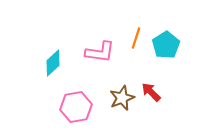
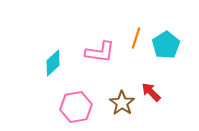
brown star: moved 5 px down; rotated 15 degrees counterclockwise
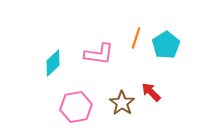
pink L-shape: moved 1 px left, 2 px down
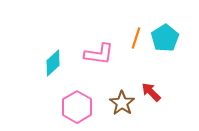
cyan pentagon: moved 1 px left, 7 px up
pink hexagon: moved 1 px right; rotated 20 degrees counterclockwise
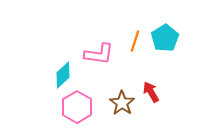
orange line: moved 1 px left, 3 px down
cyan diamond: moved 10 px right, 12 px down
red arrow: rotated 15 degrees clockwise
